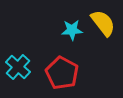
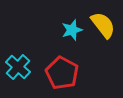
yellow semicircle: moved 2 px down
cyan star: rotated 15 degrees counterclockwise
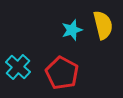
yellow semicircle: rotated 24 degrees clockwise
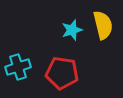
cyan cross: rotated 30 degrees clockwise
red pentagon: rotated 20 degrees counterclockwise
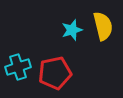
yellow semicircle: moved 1 px down
red pentagon: moved 7 px left; rotated 20 degrees counterclockwise
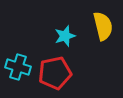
cyan star: moved 7 px left, 6 px down
cyan cross: rotated 35 degrees clockwise
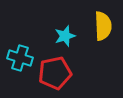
yellow semicircle: rotated 12 degrees clockwise
cyan cross: moved 2 px right, 9 px up
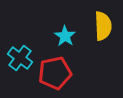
cyan star: rotated 20 degrees counterclockwise
cyan cross: rotated 20 degrees clockwise
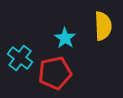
cyan star: moved 2 px down
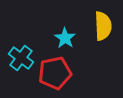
cyan cross: moved 1 px right
